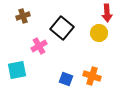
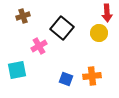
orange cross: rotated 24 degrees counterclockwise
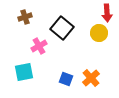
brown cross: moved 2 px right, 1 px down
cyan square: moved 7 px right, 2 px down
orange cross: moved 1 px left, 2 px down; rotated 36 degrees counterclockwise
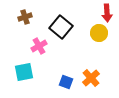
black square: moved 1 px left, 1 px up
blue square: moved 3 px down
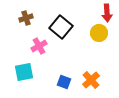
brown cross: moved 1 px right, 1 px down
orange cross: moved 2 px down
blue square: moved 2 px left
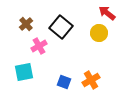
red arrow: rotated 132 degrees clockwise
brown cross: moved 6 px down; rotated 24 degrees counterclockwise
orange cross: rotated 12 degrees clockwise
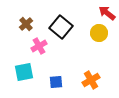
blue square: moved 8 px left; rotated 24 degrees counterclockwise
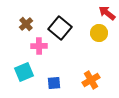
black square: moved 1 px left, 1 px down
pink cross: rotated 28 degrees clockwise
cyan square: rotated 12 degrees counterclockwise
blue square: moved 2 px left, 1 px down
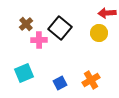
red arrow: rotated 42 degrees counterclockwise
pink cross: moved 6 px up
cyan square: moved 1 px down
blue square: moved 6 px right; rotated 24 degrees counterclockwise
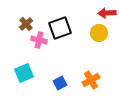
black square: rotated 30 degrees clockwise
pink cross: rotated 14 degrees clockwise
